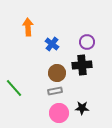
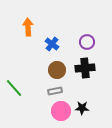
black cross: moved 3 px right, 3 px down
brown circle: moved 3 px up
pink circle: moved 2 px right, 2 px up
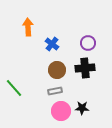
purple circle: moved 1 px right, 1 px down
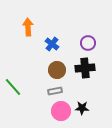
green line: moved 1 px left, 1 px up
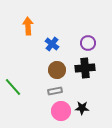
orange arrow: moved 1 px up
